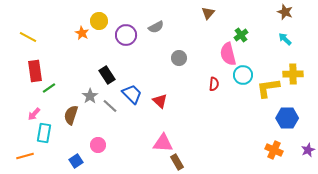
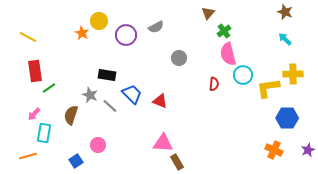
green cross: moved 17 px left, 4 px up
black rectangle: rotated 48 degrees counterclockwise
gray star: moved 1 px up; rotated 14 degrees counterclockwise
red triangle: rotated 21 degrees counterclockwise
orange line: moved 3 px right
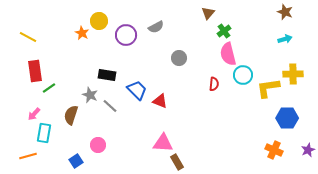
cyan arrow: rotated 120 degrees clockwise
blue trapezoid: moved 5 px right, 4 px up
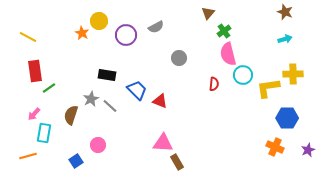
gray star: moved 1 px right, 4 px down; rotated 21 degrees clockwise
orange cross: moved 1 px right, 3 px up
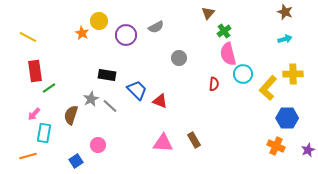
cyan circle: moved 1 px up
yellow L-shape: rotated 40 degrees counterclockwise
orange cross: moved 1 px right, 1 px up
brown rectangle: moved 17 px right, 22 px up
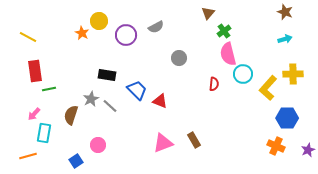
green line: moved 1 px down; rotated 24 degrees clockwise
pink triangle: rotated 25 degrees counterclockwise
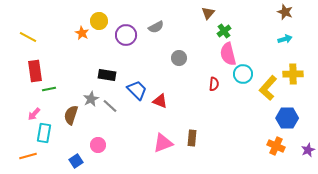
brown rectangle: moved 2 px left, 2 px up; rotated 35 degrees clockwise
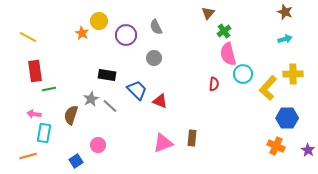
gray semicircle: rotated 91 degrees clockwise
gray circle: moved 25 px left
pink arrow: rotated 56 degrees clockwise
purple star: rotated 16 degrees counterclockwise
